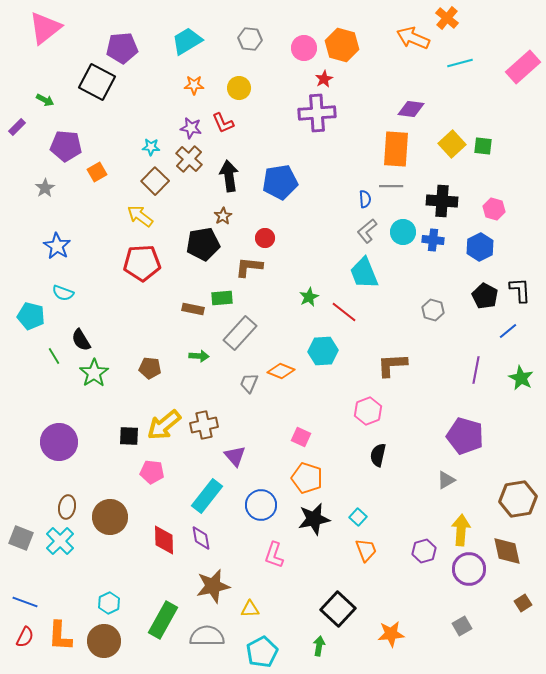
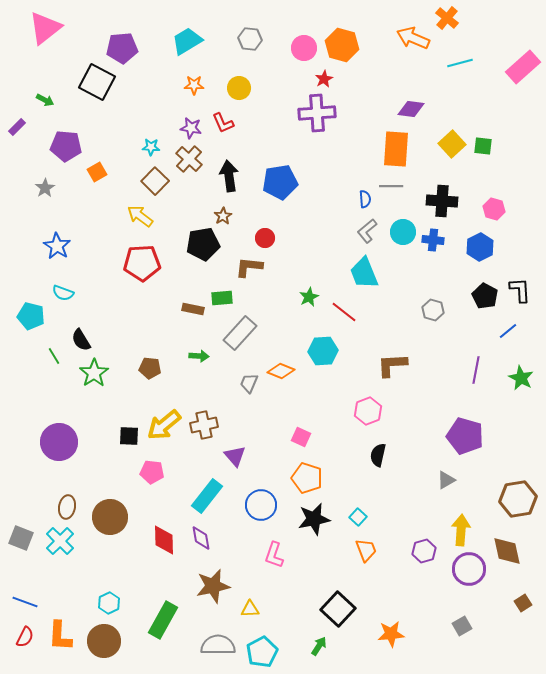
gray semicircle at (207, 636): moved 11 px right, 9 px down
green arrow at (319, 646): rotated 24 degrees clockwise
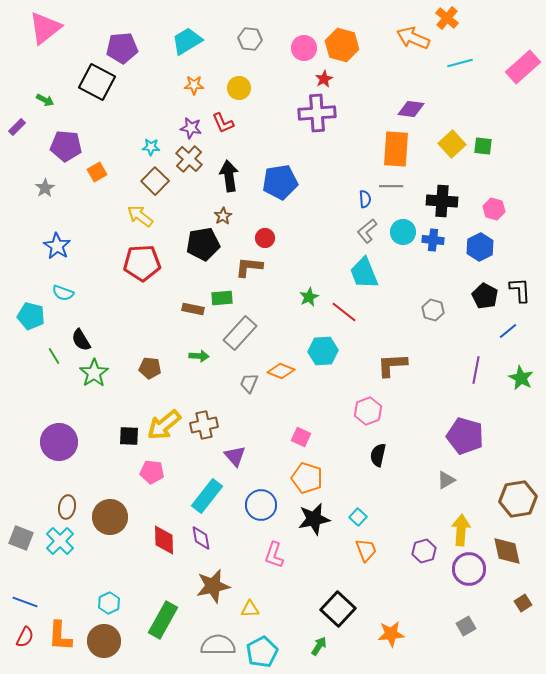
gray square at (462, 626): moved 4 px right
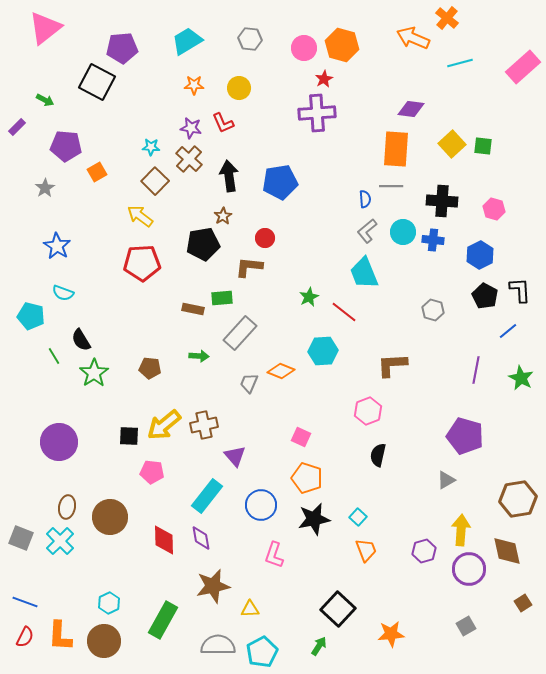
blue hexagon at (480, 247): moved 8 px down
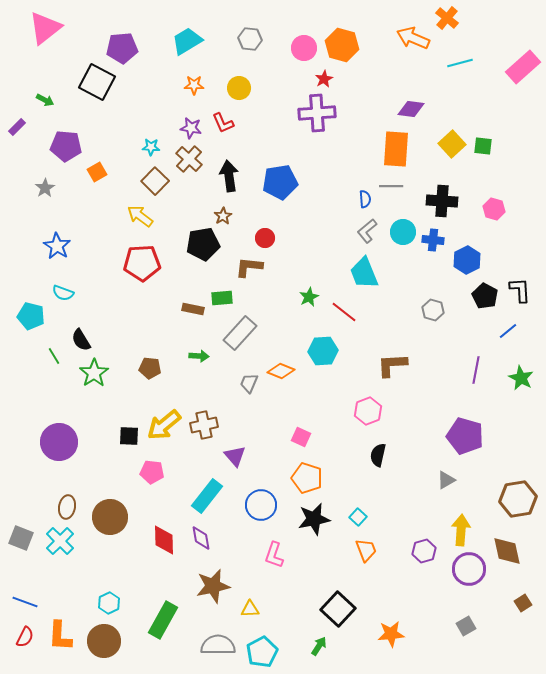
blue hexagon at (480, 255): moved 13 px left, 5 px down
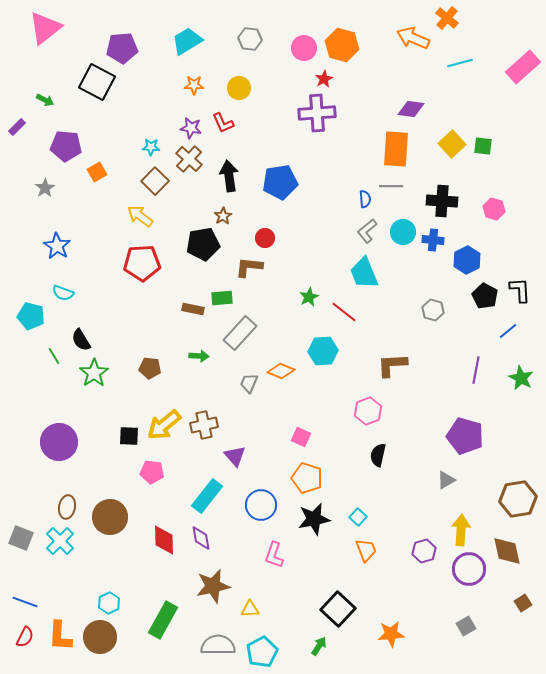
brown circle at (104, 641): moved 4 px left, 4 px up
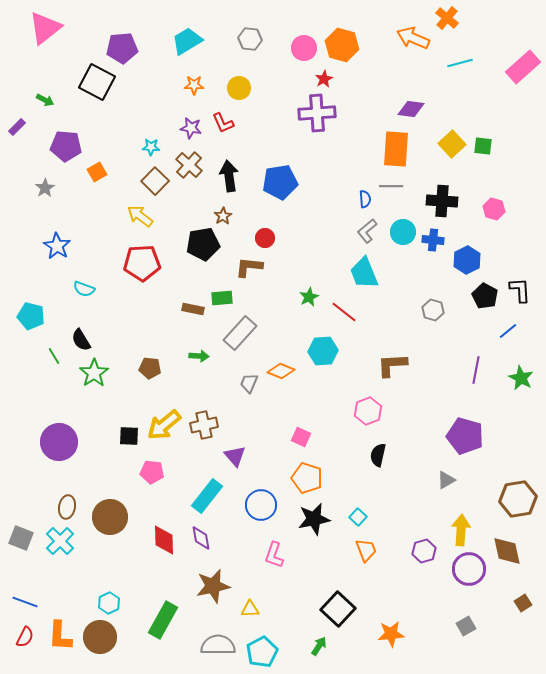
brown cross at (189, 159): moved 6 px down
cyan semicircle at (63, 293): moved 21 px right, 4 px up
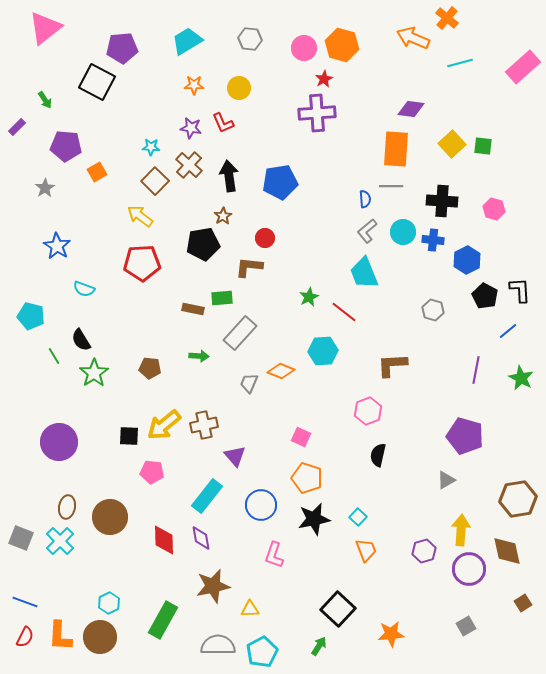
green arrow at (45, 100): rotated 30 degrees clockwise
